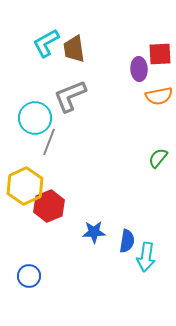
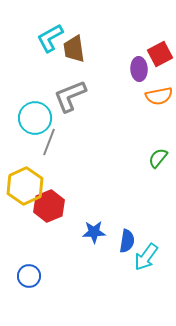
cyan L-shape: moved 4 px right, 5 px up
red square: rotated 25 degrees counterclockwise
cyan arrow: rotated 28 degrees clockwise
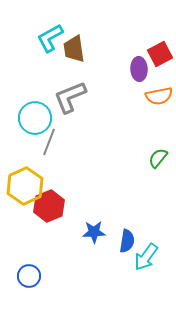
gray L-shape: moved 1 px down
